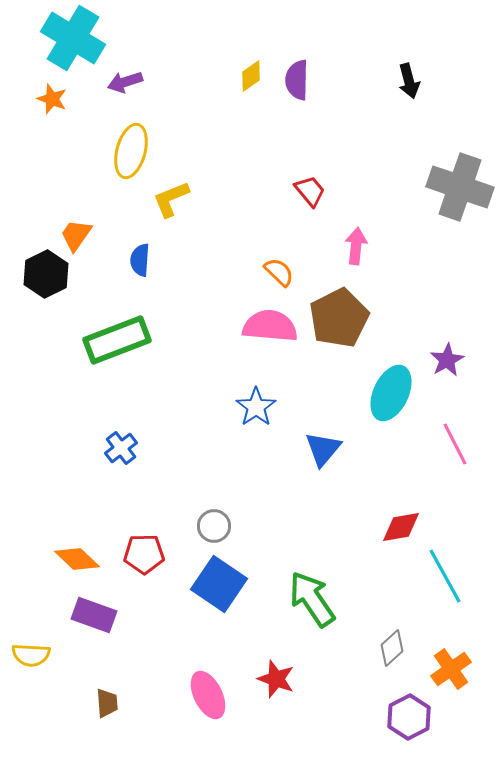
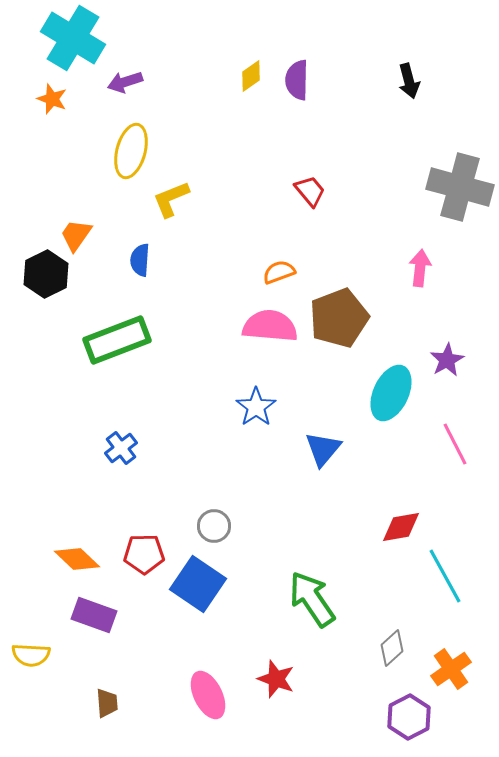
gray cross: rotated 4 degrees counterclockwise
pink arrow: moved 64 px right, 22 px down
orange semicircle: rotated 64 degrees counterclockwise
brown pentagon: rotated 6 degrees clockwise
blue square: moved 21 px left
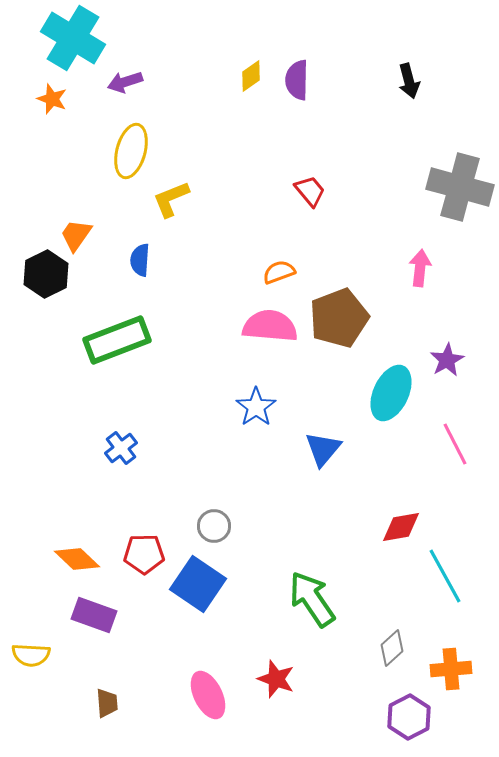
orange cross: rotated 30 degrees clockwise
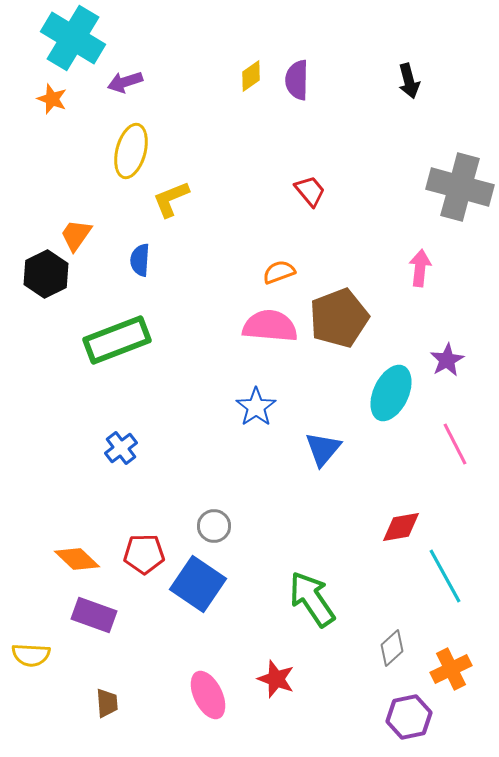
orange cross: rotated 21 degrees counterclockwise
purple hexagon: rotated 15 degrees clockwise
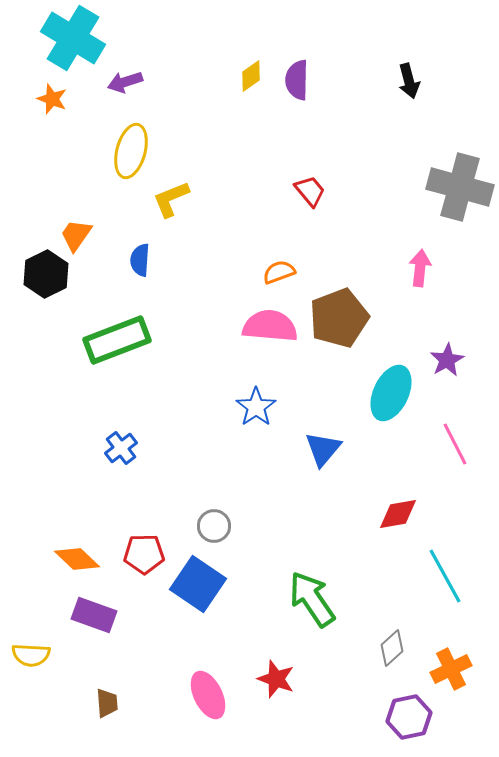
red diamond: moved 3 px left, 13 px up
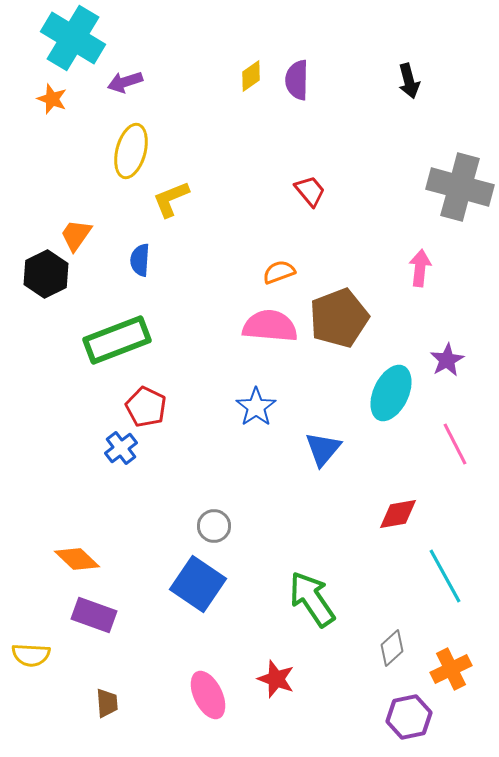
red pentagon: moved 2 px right, 147 px up; rotated 27 degrees clockwise
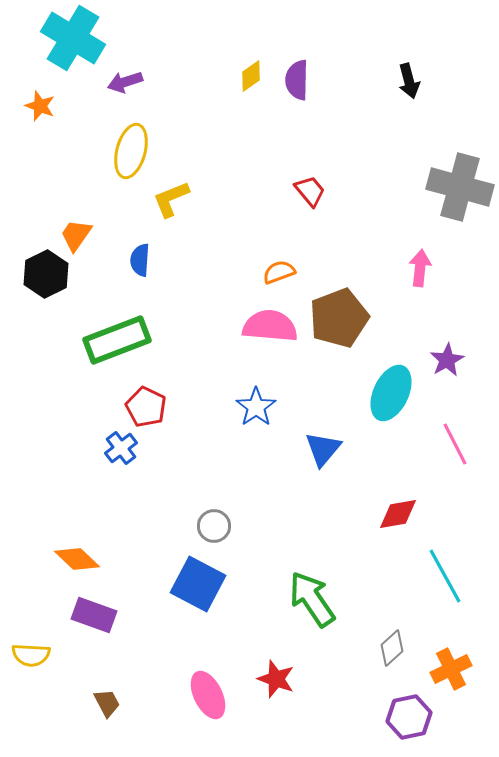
orange star: moved 12 px left, 7 px down
blue square: rotated 6 degrees counterclockwise
brown trapezoid: rotated 24 degrees counterclockwise
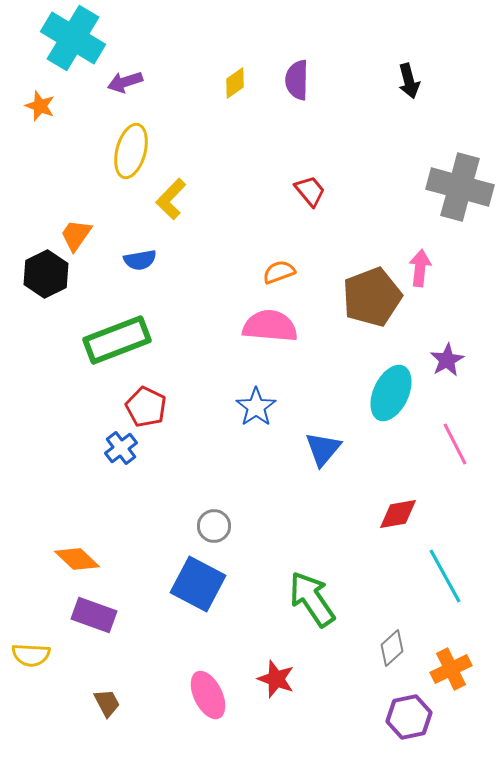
yellow diamond: moved 16 px left, 7 px down
yellow L-shape: rotated 24 degrees counterclockwise
blue semicircle: rotated 104 degrees counterclockwise
brown pentagon: moved 33 px right, 21 px up
